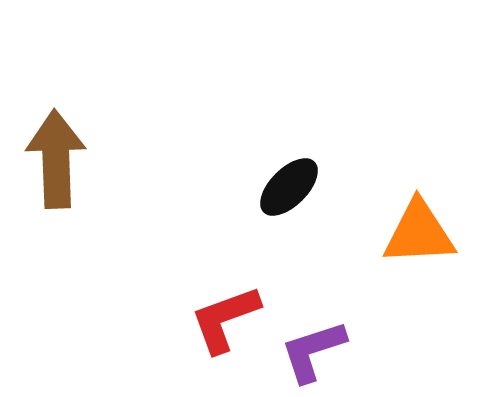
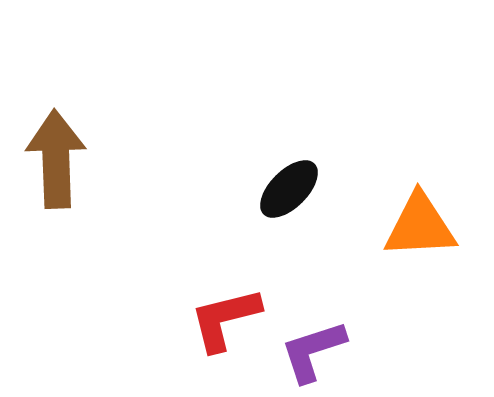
black ellipse: moved 2 px down
orange triangle: moved 1 px right, 7 px up
red L-shape: rotated 6 degrees clockwise
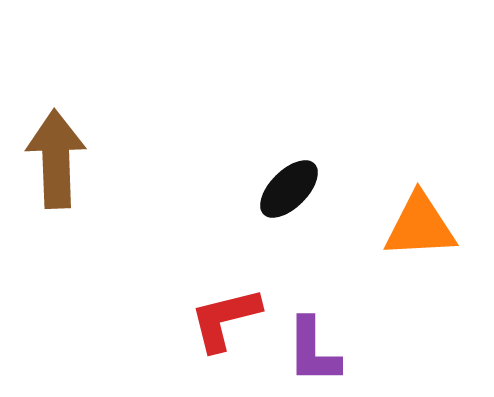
purple L-shape: rotated 72 degrees counterclockwise
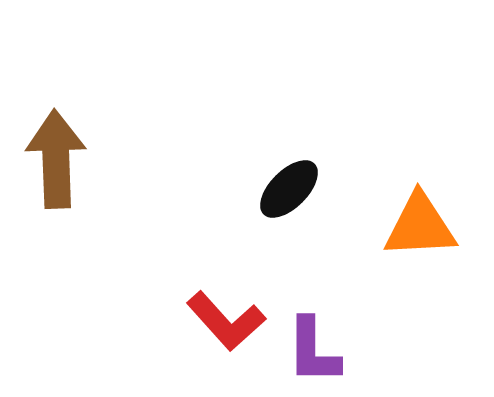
red L-shape: moved 1 px right, 2 px down; rotated 118 degrees counterclockwise
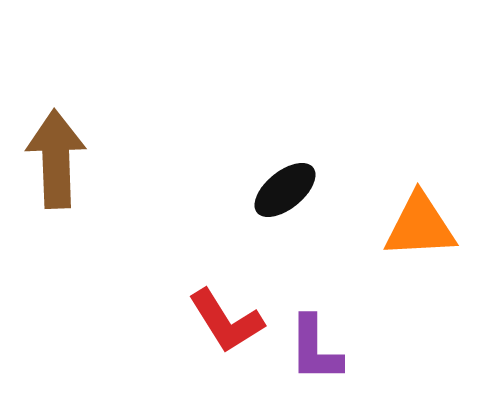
black ellipse: moved 4 px left, 1 px down; rotated 6 degrees clockwise
red L-shape: rotated 10 degrees clockwise
purple L-shape: moved 2 px right, 2 px up
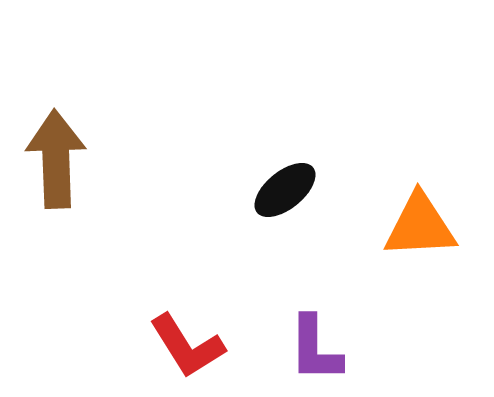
red L-shape: moved 39 px left, 25 px down
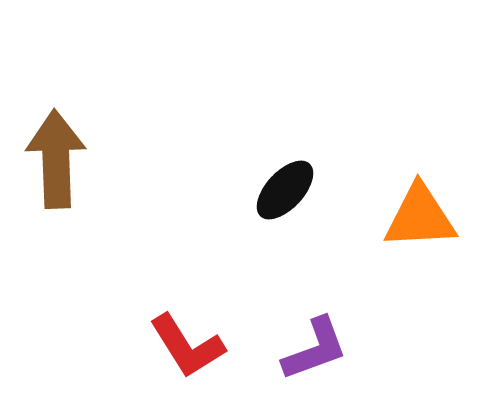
black ellipse: rotated 8 degrees counterclockwise
orange triangle: moved 9 px up
purple L-shape: rotated 110 degrees counterclockwise
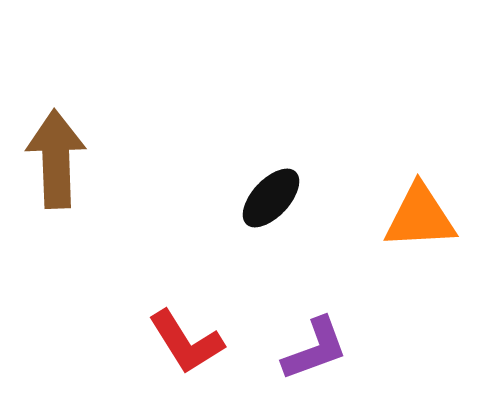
black ellipse: moved 14 px left, 8 px down
red L-shape: moved 1 px left, 4 px up
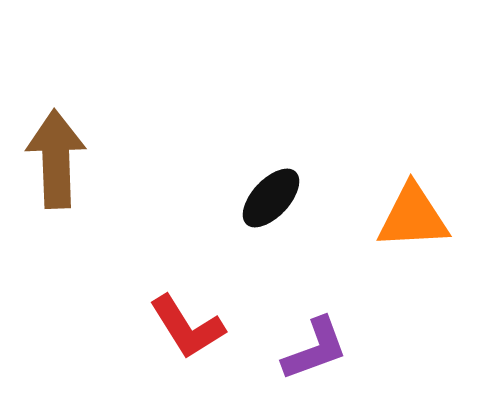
orange triangle: moved 7 px left
red L-shape: moved 1 px right, 15 px up
